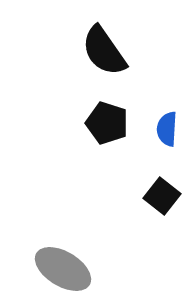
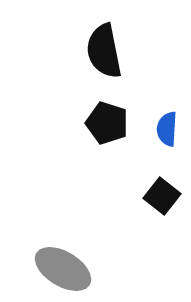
black semicircle: rotated 24 degrees clockwise
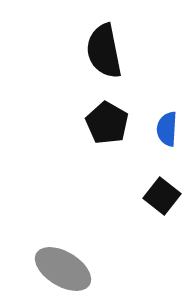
black pentagon: rotated 12 degrees clockwise
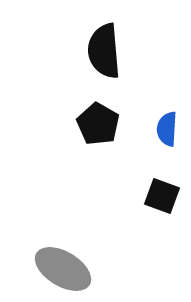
black semicircle: rotated 6 degrees clockwise
black pentagon: moved 9 px left, 1 px down
black square: rotated 18 degrees counterclockwise
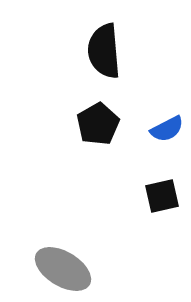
black pentagon: rotated 12 degrees clockwise
blue semicircle: rotated 120 degrees counterclockwise
black square: rotated 33 degrees counterclockwise
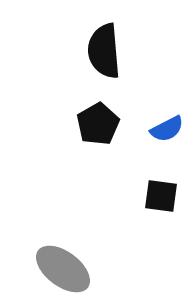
black square: moved 1 px left; rotated 21 degrees clockwise
gray ellipse: rotated 6 degrees clockwise
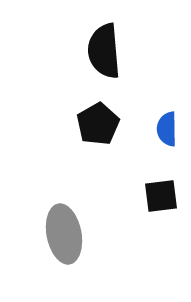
blue semicircle: rotated 116 degrees clockwise
black square: rotated 15 degrees counterclockwise
gray ellipse: moved 1 px right, 35 px up; rotated 42 degrees clockwise
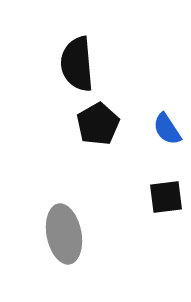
black semicircle: moved 27 px left, 13 px down
blue semicircle: rotated 32 degrees counterclockwise
black square: moved 5 px right, 1 px down
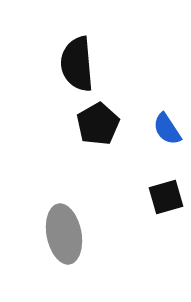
black square: rotated 9 degrees counterclockwise
